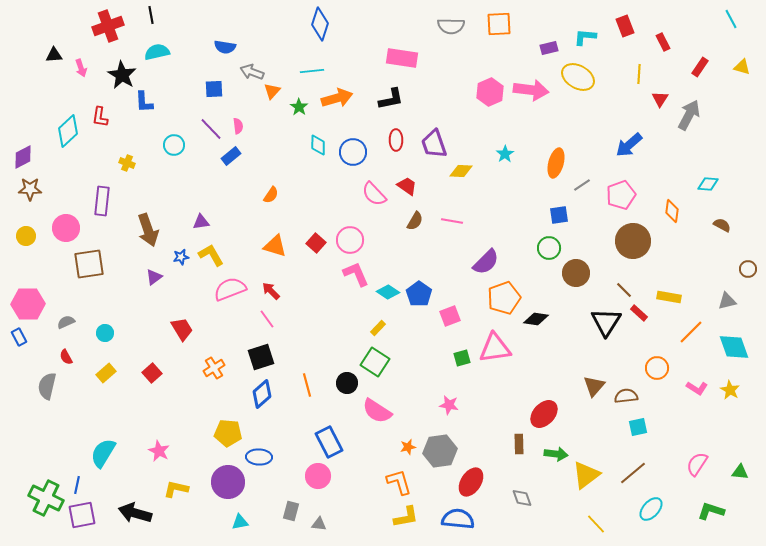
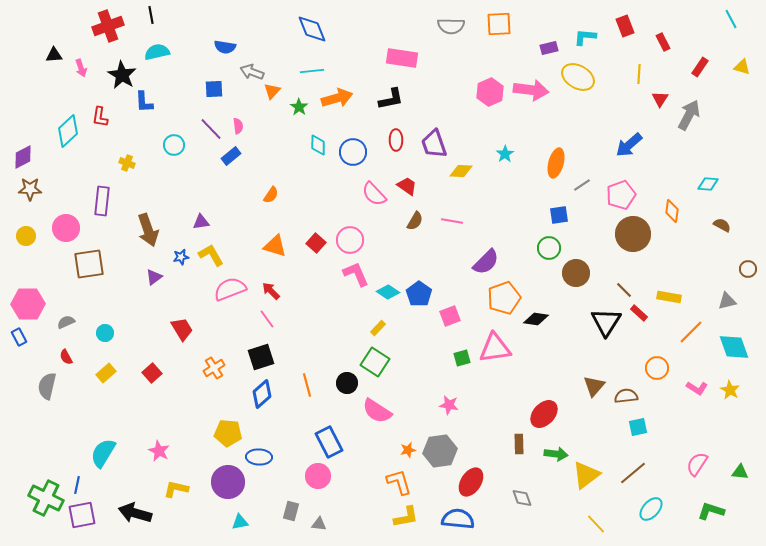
blue diamond at (320, 24): moved 8 px left, 5 px down; rotated 40 degrees counterclockwise
brown circle at (633, 241): moved 7 px up
orange star at (408, 447): moved 3 px down
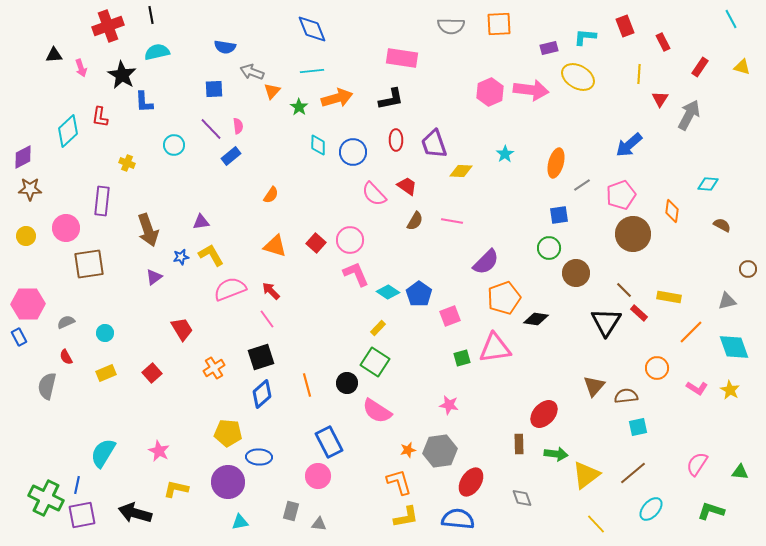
yellow rectangle at (106, 373): rotated 18 degrees clockwise
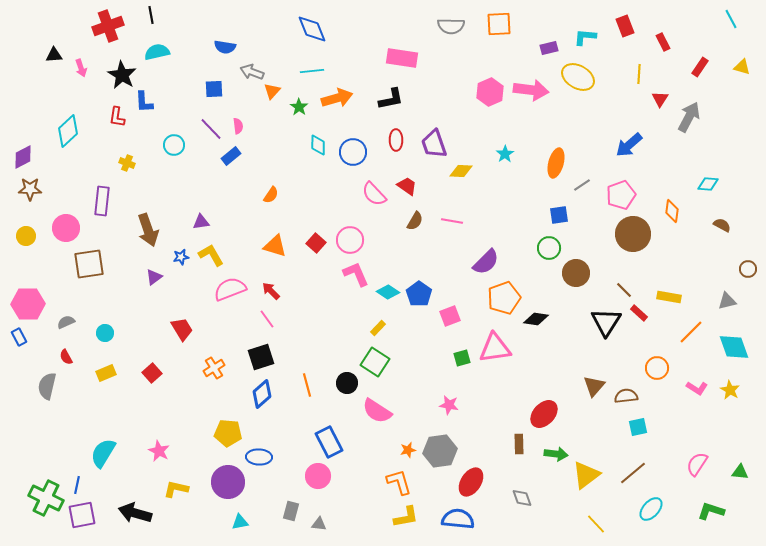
gray arrow at (689, 115): moved 2 px down
red L-shape at (100, 117): moved 17 px right
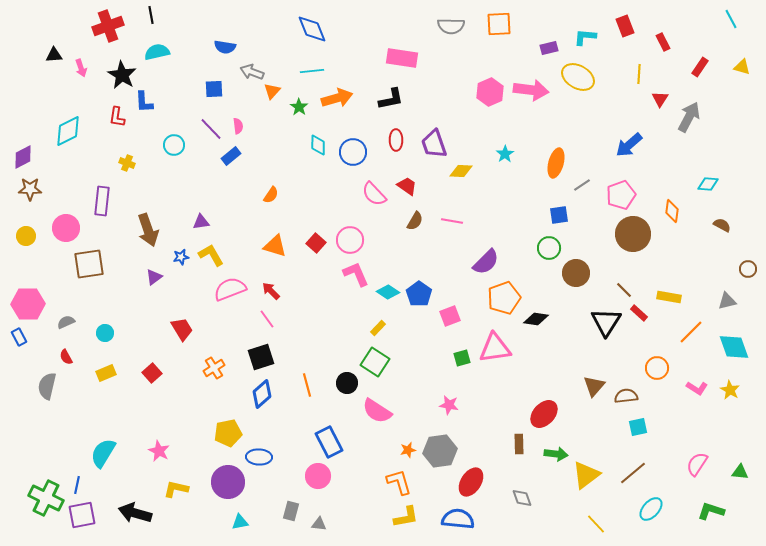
cyan diamond at (68, 131): rotated 16 degrees clockwise
yellow pentagon at (228, 433): rotated 16 degrees counterclockwise
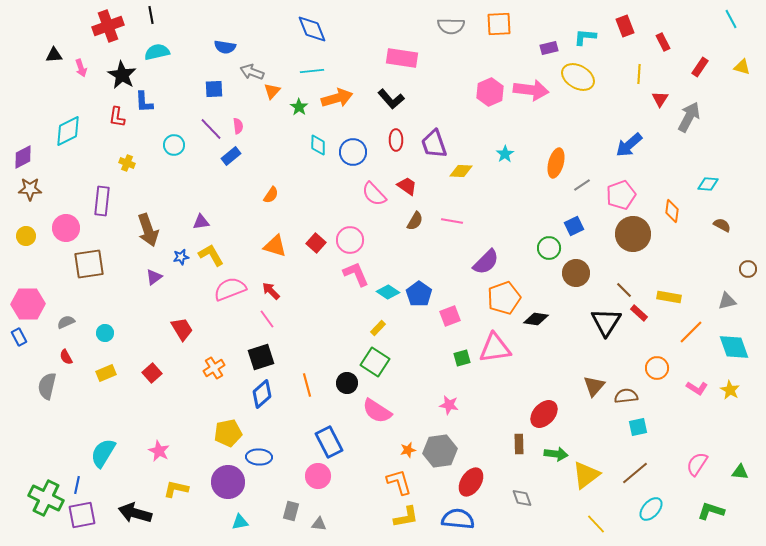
black L-shape at (391, 99): rotated 60 degrees clockwise
blue square at (559, 215): moved 15 px right, 11 px down; rotated 18 degrees counterclockwise
brown line at (633, 473): moved 2 px right
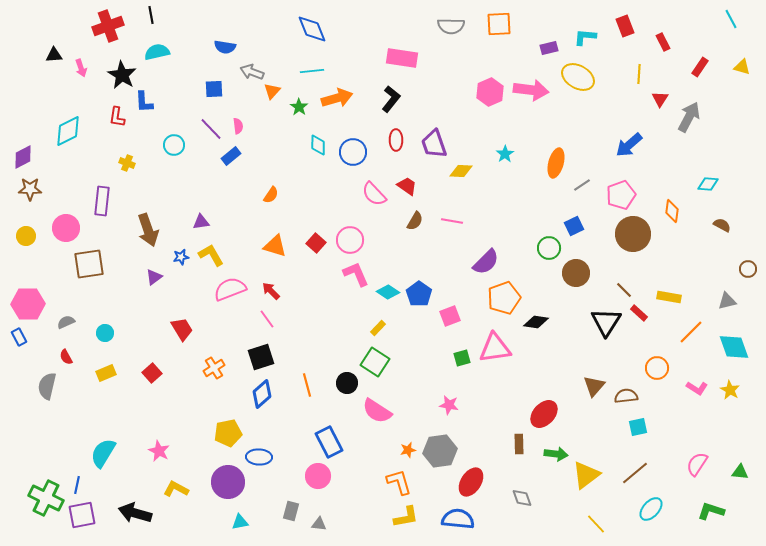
black L-shape at (391, 99): rotated 100 degrees counterclockwise
black diamond at (536, 319): moved 3 px down
yellow L-shape at (176, 489): rotated 15 degrees clockwise
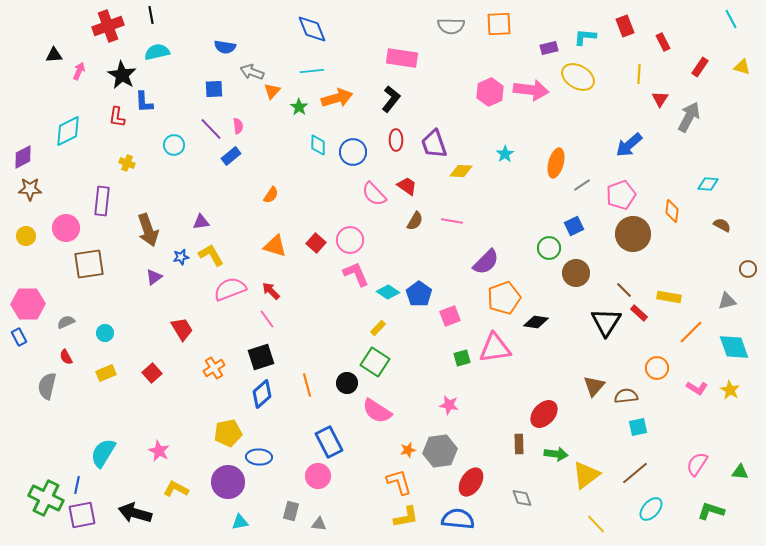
pink arrow at (81, 68): moved 2 px left, 3 px down; rotated 138 degrees counterclockwise
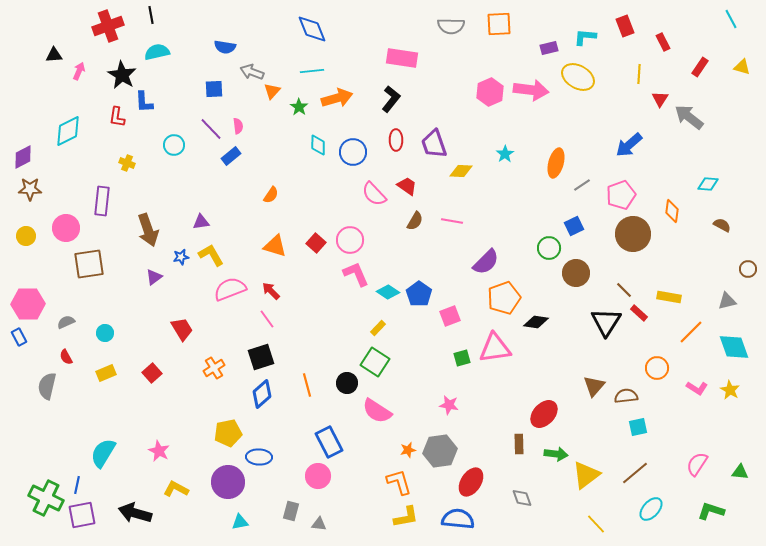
gray arrow at (689, 117): rotated 80 degrees counterclockwise
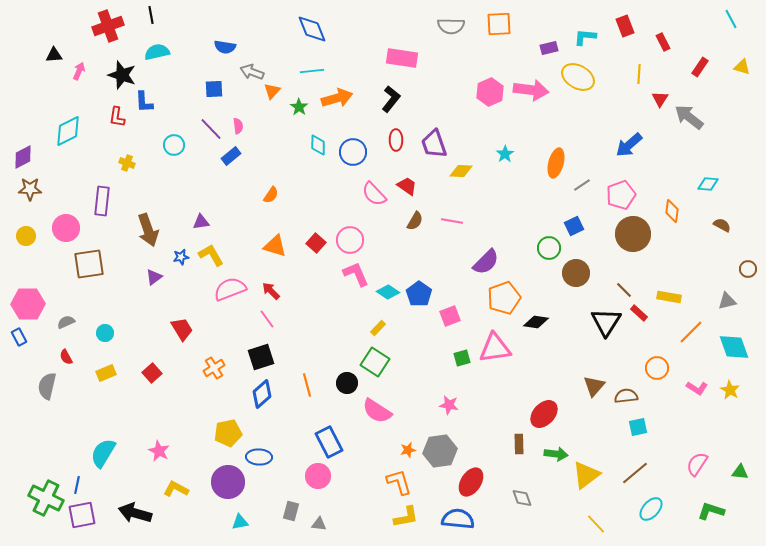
black star at (122, 75): rotated 12 degrees counterclockwise
